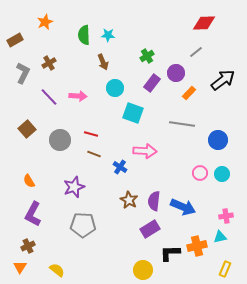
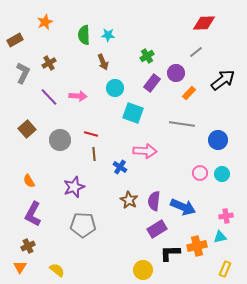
brown line at (94, 154): rotated 64 degrees clockwise
purple rectangle at (150, 229): moved 7 px right
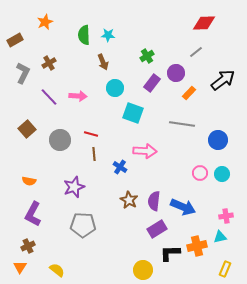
orange semicircle at (29, 181): rotated 48 degrees counterclockwise
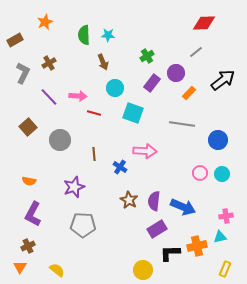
brown square at (27, 129): moved 1 px right, 2 px up
red line at (91, 134): moved 3 px right, 21 px up
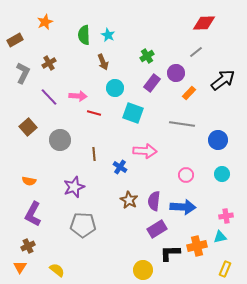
cyan star at (108, 35): rotated 24 degrees clockwise
pink circle at (200, 173): moved 14 px left, 2 px down
blue arrow at (183, 207): rotated 20 degrees counterclockwise
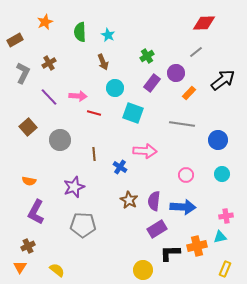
green semicircle at (84, 35): moved 4 px left, 3 px up
purple L-shape at (33, 214): moved 3 px right, 2 px up
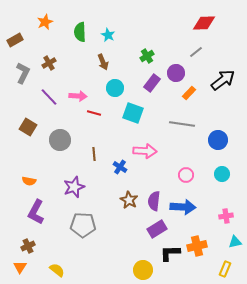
brown square at (28, 127): rotated 18 degrees counterclockwise
cyan triangle at (220, 237): moved 15 px right, 5 px down
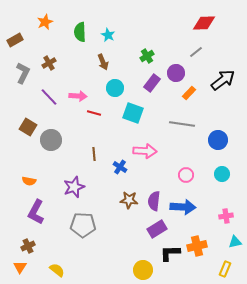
gray circle at (60, 140): moved 9 px left
brown star at (129, 200): rotated 24 degrees counterclockwise
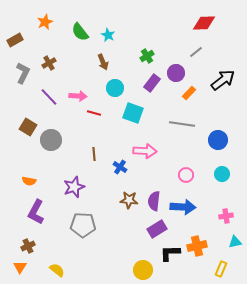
green semicircle at (80, 32): rotated 36 degrees counterclockwise
yellow rectangle at (225, 269): moved 4 px left
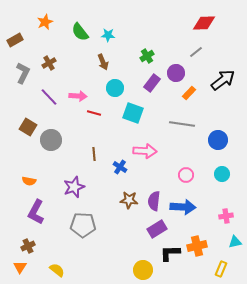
cyan star at (108, 35): rotated 24 degrees counterclockwise
